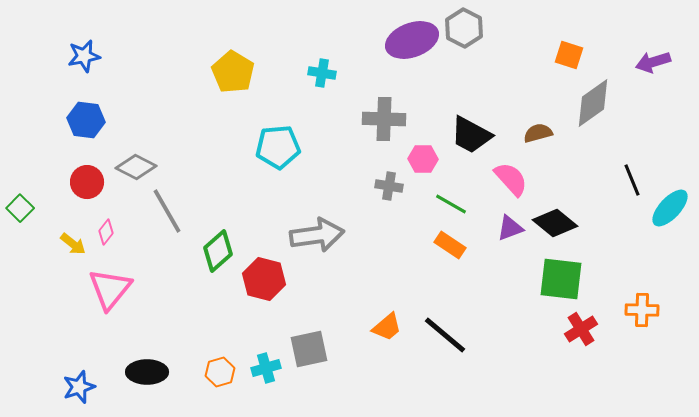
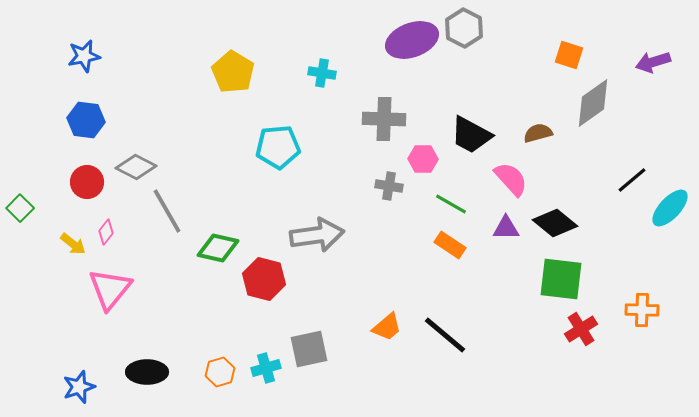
black line at (632, 180): rotated 72 degrees clockwise
purple triangle at (510, 228): moved 4 px left; rotated 20 degrees clockwise
green diamond at (218, 251): moved 3 px up; rotated 54 degrees clockwise
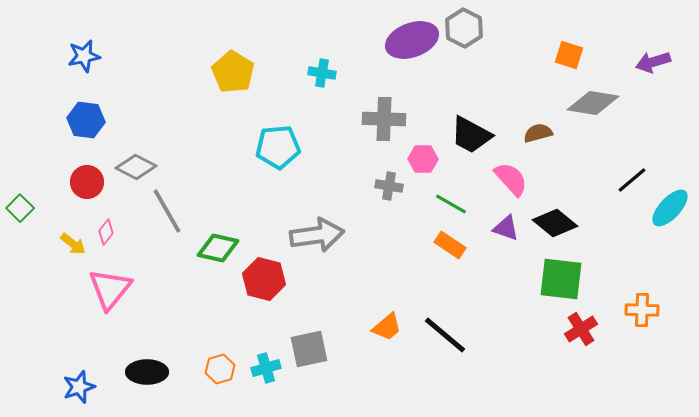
gray diamond at (593, 103): rotated 45 degrees clockwise
purple triangle at (506, 228): rotated 20 degrees clockwise
orange hexagon at (220, 372): moved 3 px up
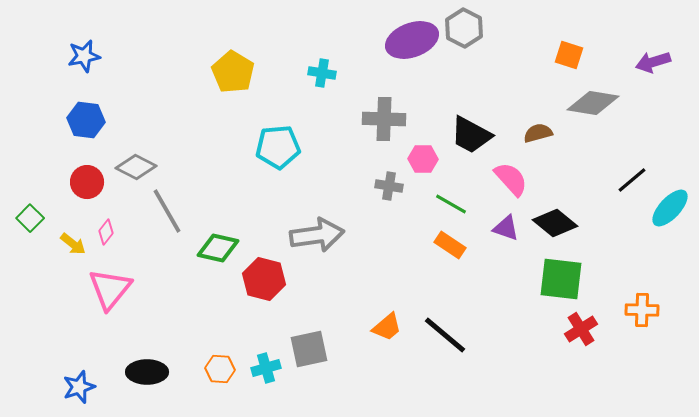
green square at (20, 208): moved 10 px right, 10 px down
orange hexagon at (220, 369): rotated 20 degrees clockwise
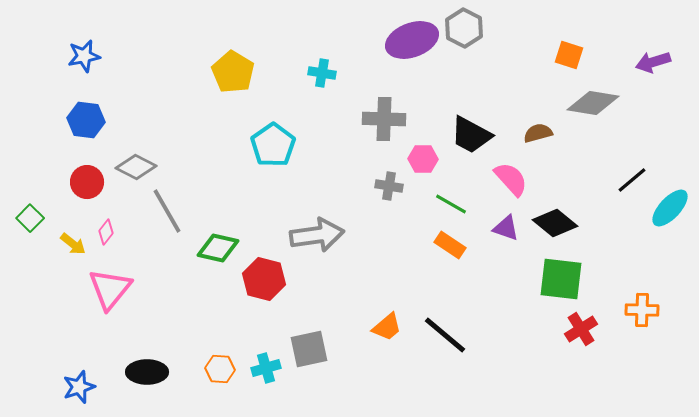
cyan pentagon at (278, 147): moved 5 px left, 2 px up; rotated 30 degrees counterclockwise
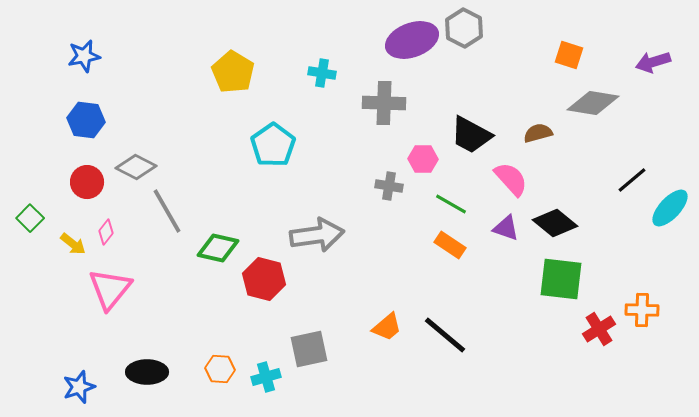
gray cross at (384, 119): moved 16 px up
red cross at (581, 329): moved 18 px right
cyan cross at (266, 368): moved 9 px down
